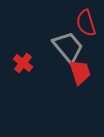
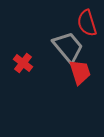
red semicircle: moved 1 px right
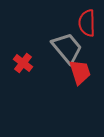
red semicircle: rotated 16 degrees clockwise
gray trapezoid: moved 1 px left, 1 px down
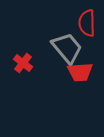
red trapezoid: rotated 104 degrees clockwise
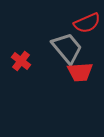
red semicircle: rotated 112 degrees counterclockwise
red cross: moved 2 px left, 2 px up
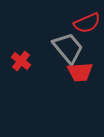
gray trapezoid: moved 1 px right
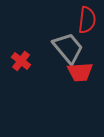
red semicircle: moved 3 px up; rotated 60 degrees counterclockwise
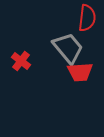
red semicircle: moved 2 px up
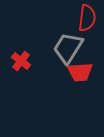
gray trapezoid: rotated 108 degrees counterclockwise
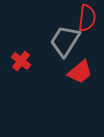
gray trapezoid: moved 3 px left, 7 px up
red trapezoid: rotated 36 degrees counterclockwise
